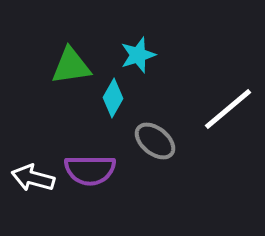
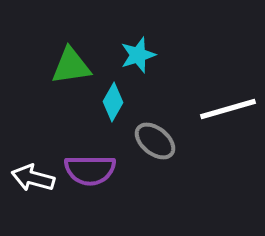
cyan diamond: moved 4 px down
white line: rotated 24 degrees clockwise
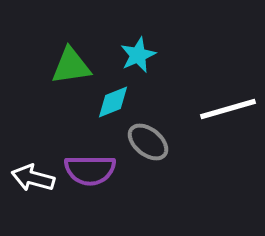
cyan star: rotated 6 degrees counterclockwise
cyan diamond: rotated 39 degrees clockwise
gray ellipse: moved 7 px left, 1 px down
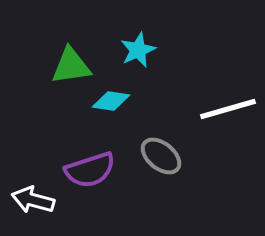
cyan star: moved 5 px up
cyan diamond: moved 2 px left, 1 px up; rotated 30 degrees clockwise
gray ellipse: moved 13 px right, 14 px down
purple semicircle: rotated 18 degrees counterclockwise
white arrow: moved 22 px down
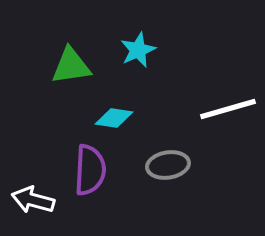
cyan diamond: moved 3 px right, 17 px down
gray ellipse: moved 7 px right, 9 px down; rotated 48 degrees counterclockwise
purple semicircle: rotated 69 degrees counterclockwise
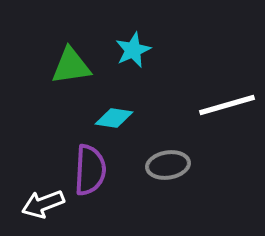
cyan star: moved 5 px left
white line: moved 1 px left, 4 px up
white arrow: moved 10 px right, 4 px down; rotated 36 degrees counterclockwise
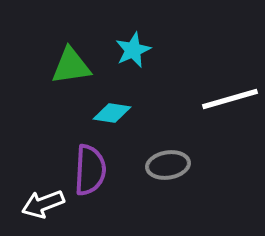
white line: moved 3 px right, 6 px up
cyan diamond: moved 2 px left, 5 px up
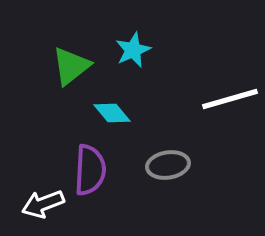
green triangle: rotated 30 degrees counterclockwise
cyan diamond: rotated 42 degrees clockwise
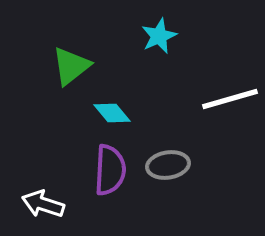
cyan star: moved 26 px right, 14 px up
purple semicircle: moved 20 px right
white arrow: rotated 39 degrees clockwise
